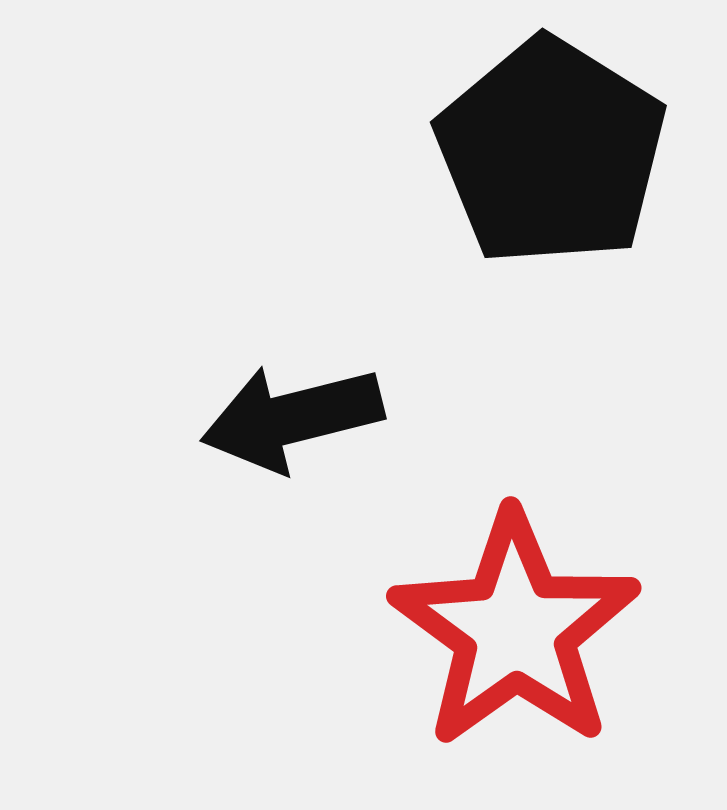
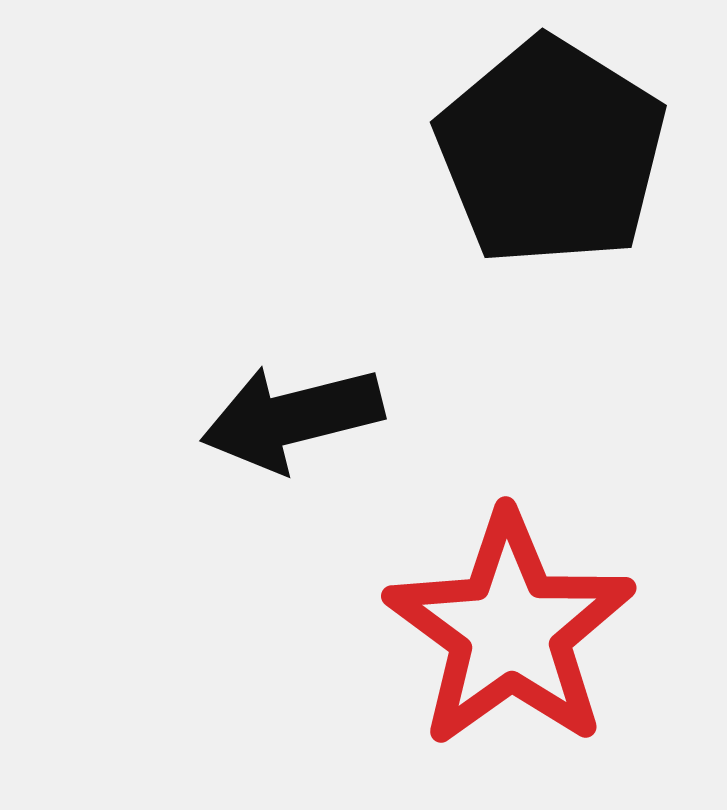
red star: moved 5 px left
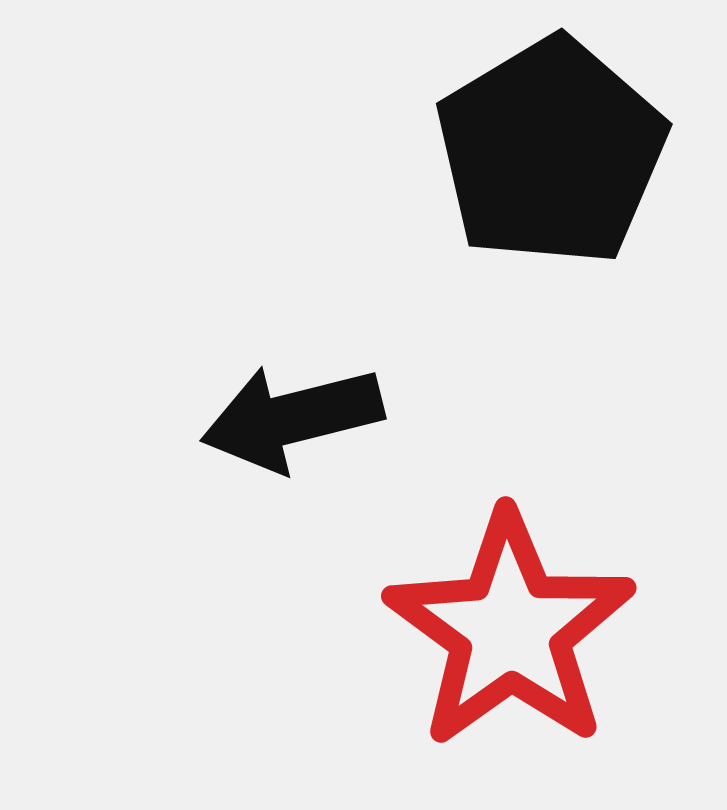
black pentagon: rotated 9 degrees clockwise
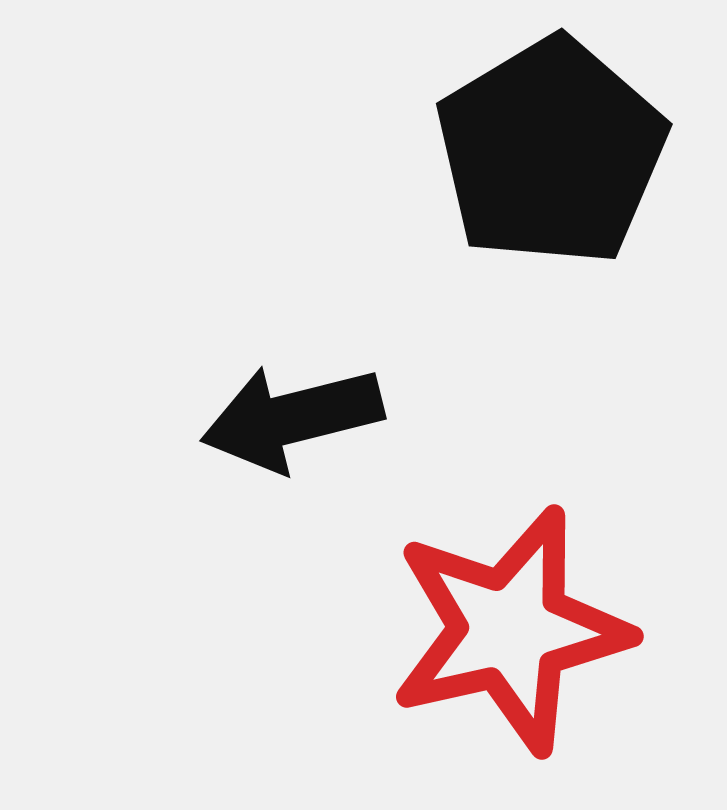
red star: rotated 23 degrees clockwise
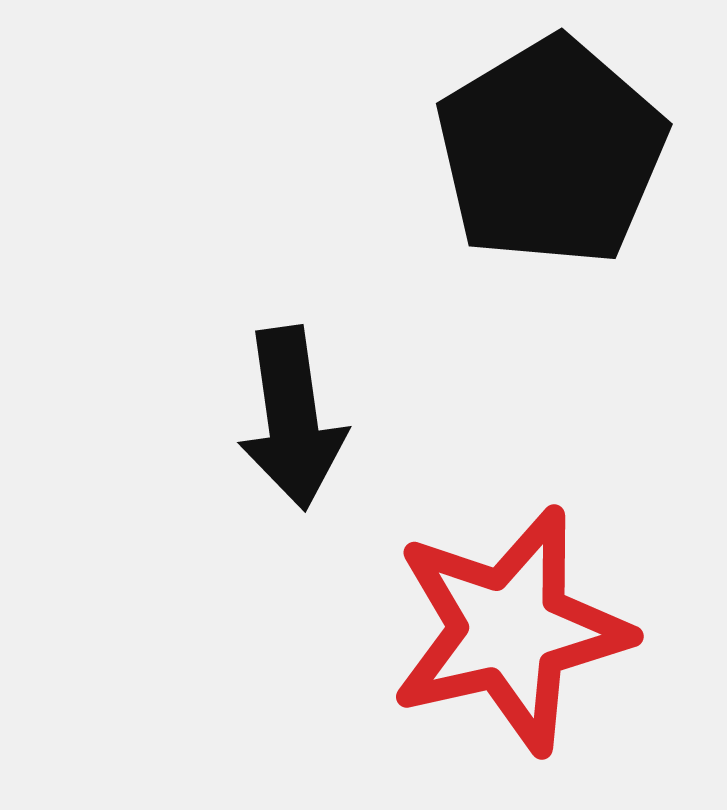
black arrow: rotated 84 degrees counterclockwise
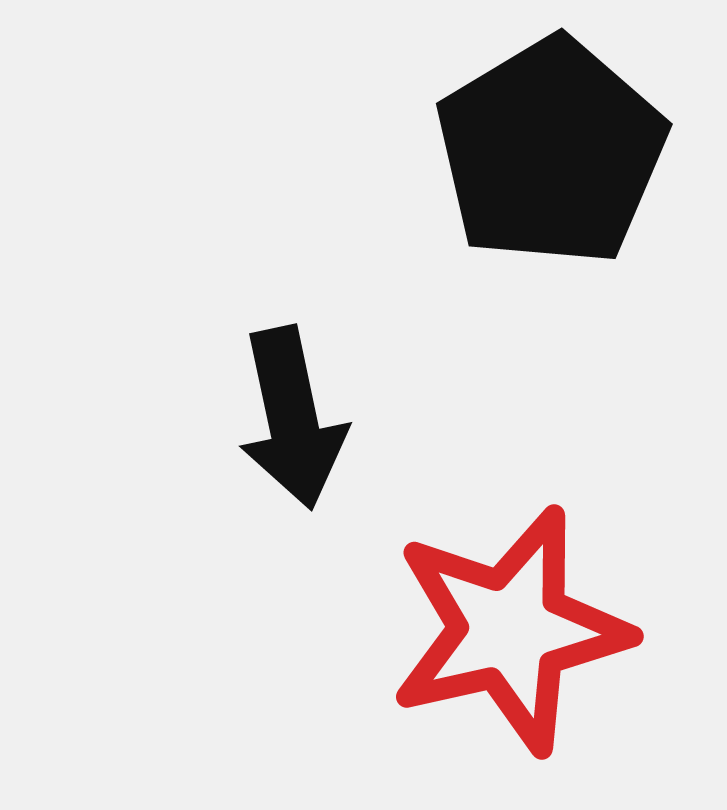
black arrow: rotated 4 degrees counterclockwise
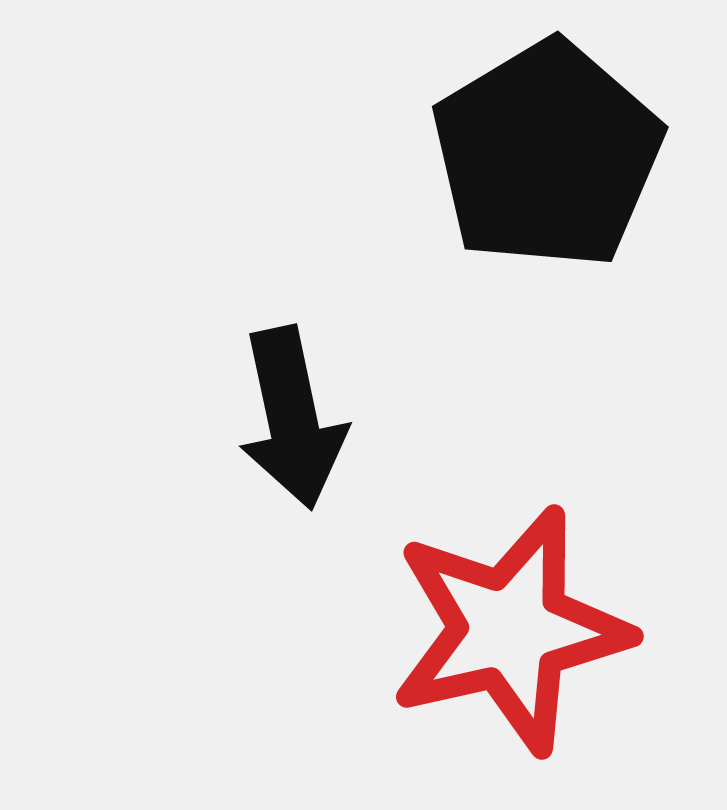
black pentagon: moved 4 px left, 3 px down
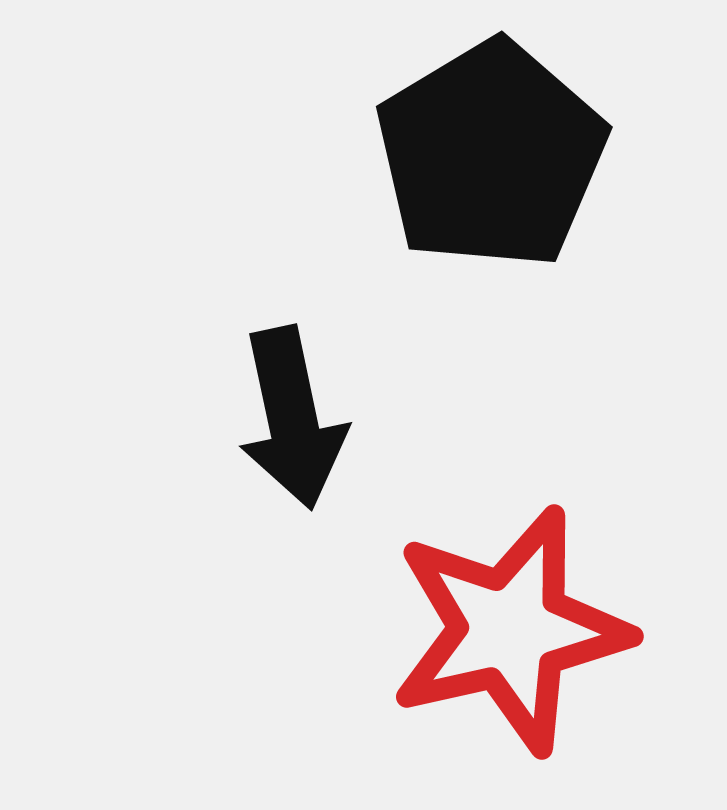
black pentagon: moved 56 px left
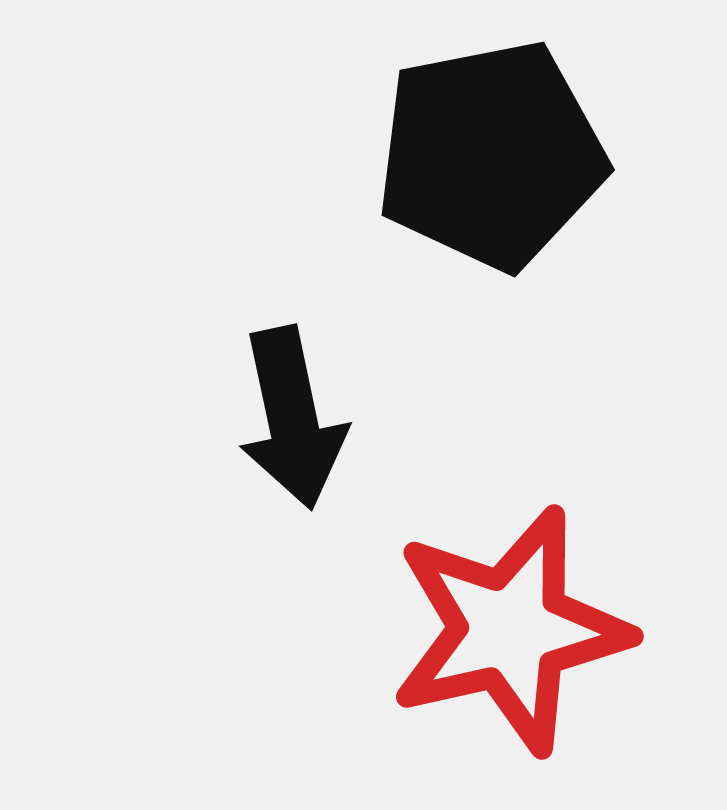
black pentagon: rotated 20 degrees clockwise
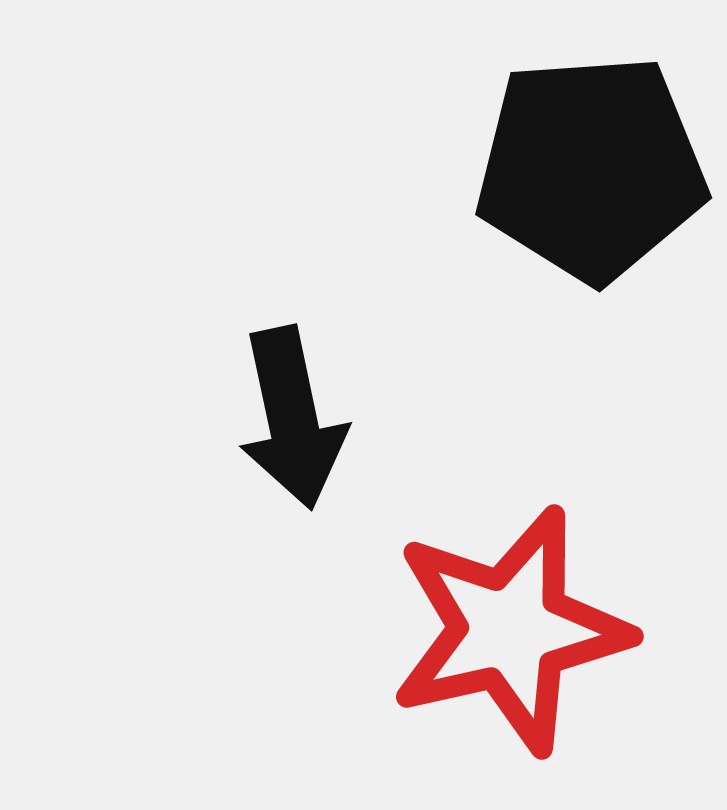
black pentagon: moved 100 px right, 13 px down; rotated 7 degrees clockwise
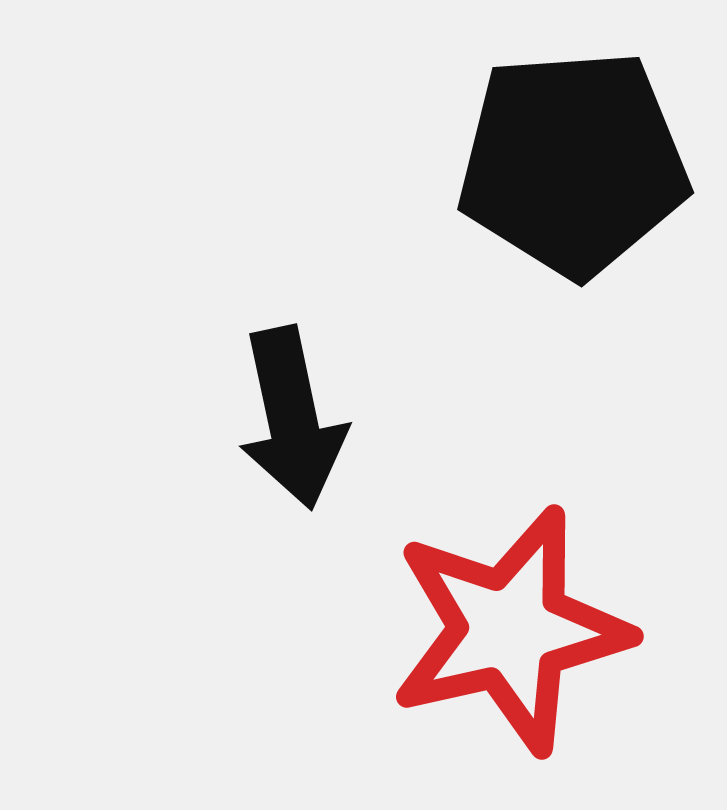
black pentagon: moved 18 px left, 5 px up
